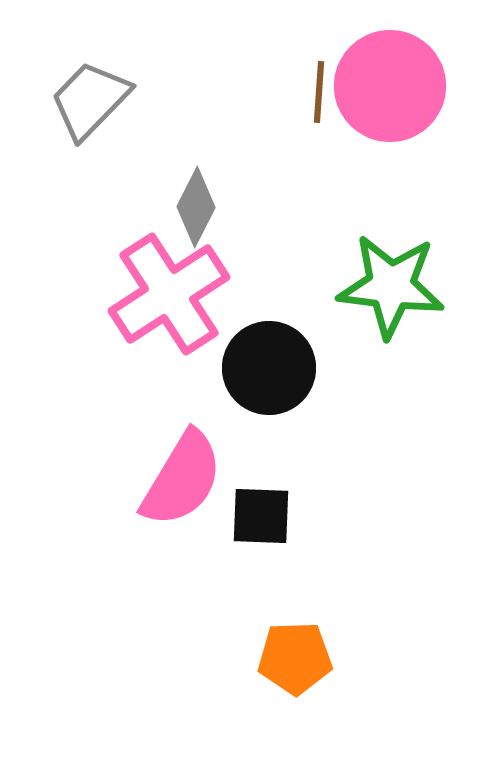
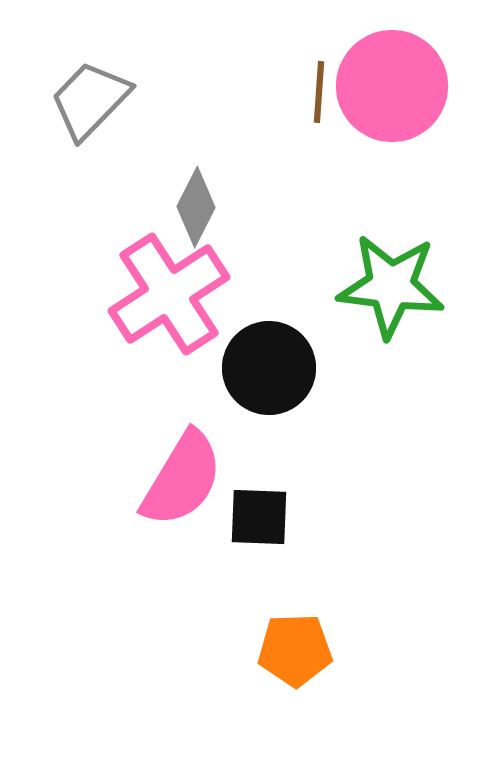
pink circle: moved 2 px right
black square: moved 2 px left, 1 px down
orange pentagon: moved 8 px up
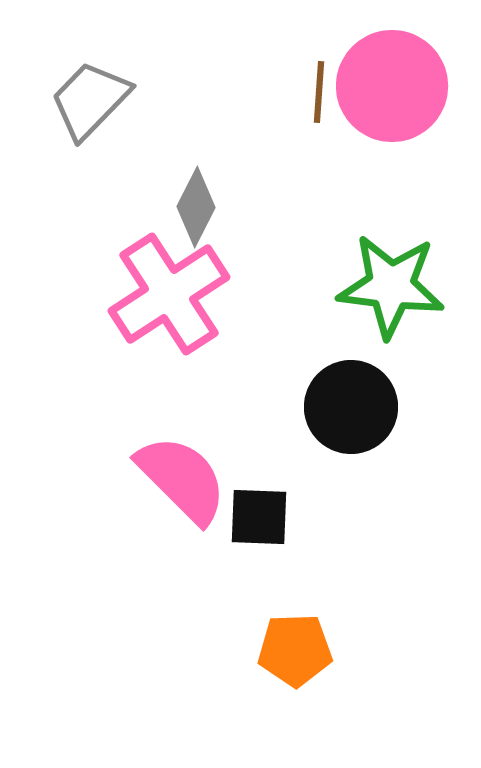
black circle: moved 82 px right, 39 px down
pink semicircle: rotated 76 degrees counterclockwise
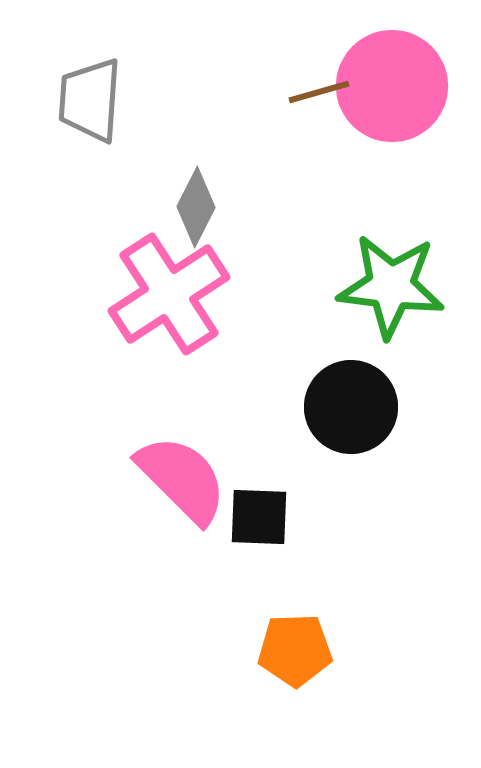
brown line: rotated 70 degrees clockwise
gray trapezoid: rotated 40 degrees counterclockwise
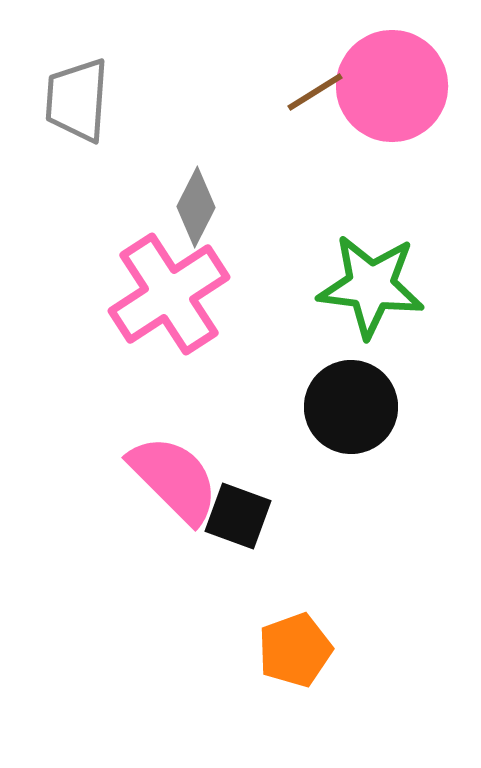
brown line: moved 4 px left; rotated 16 degrees counterclockwise
gray trapezoid: moved 13 px left
green star: moved 20 px left
pink semicircle: moved 8 px left
black square: moved 21 px left, 1 px up; rotated 18 degrees clockwise
orange pentagon: rotated 18 degrees counterclockwise
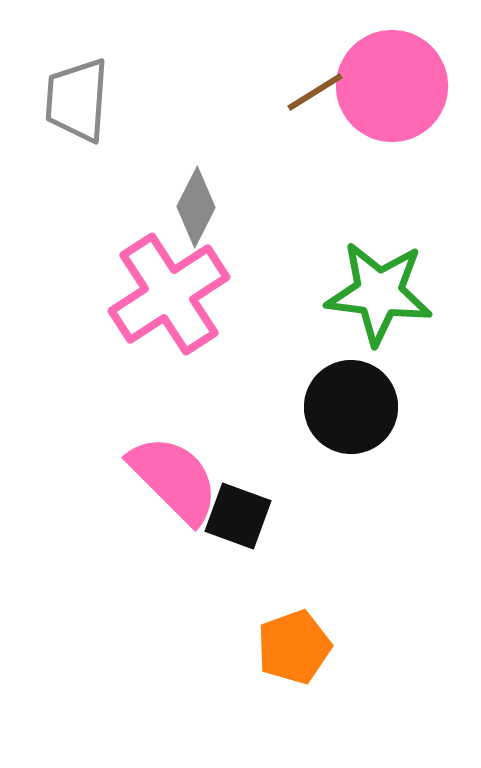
green star: moved 8 px right, 7 px down
orange pentagon: moved 1 px left, 3 px up
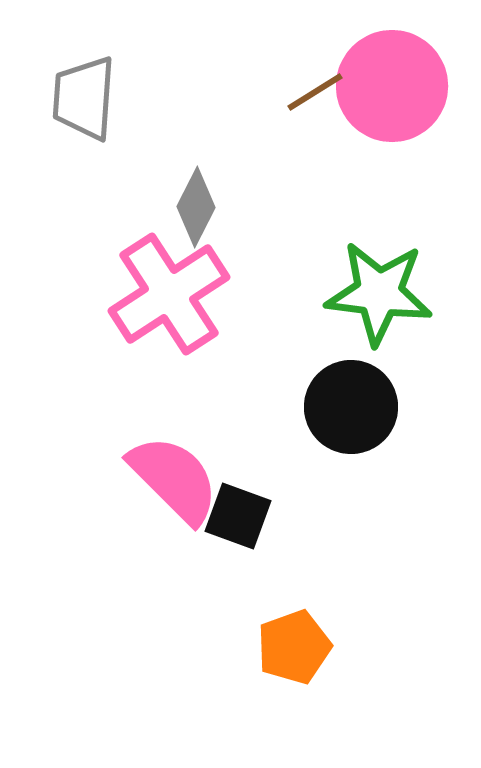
gray trapezoid: moved 7 px right, 2 px up
